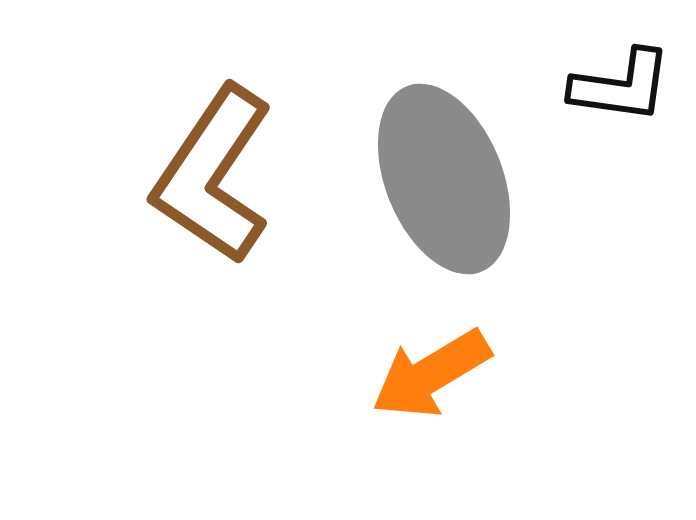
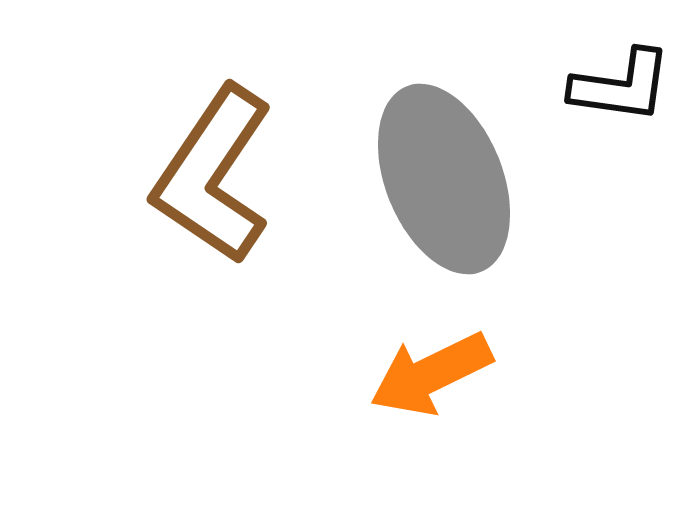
orange arrow: rotated 5 degrees clockwise
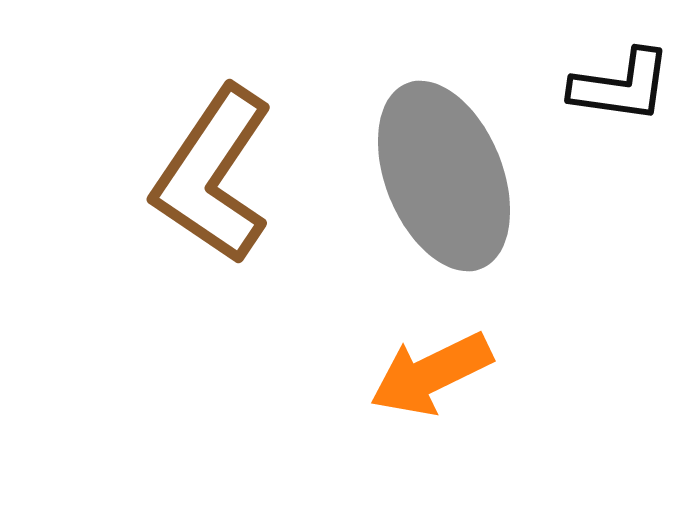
gray ellipse: moved 3 px up
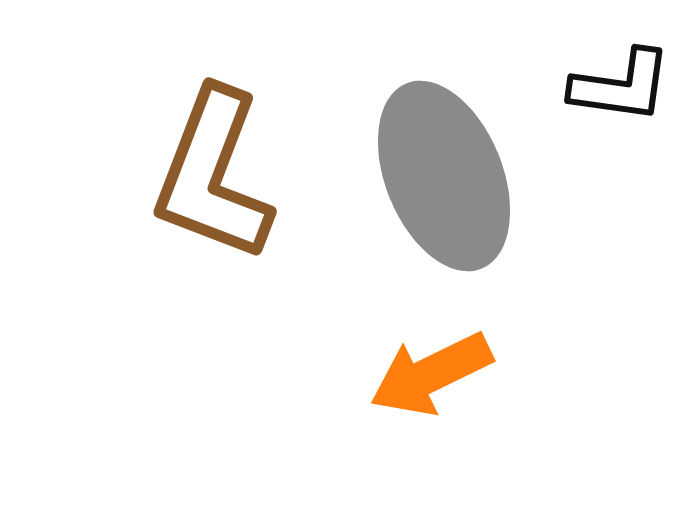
brown L-shape: rotated 13 degrees counterclockwise
